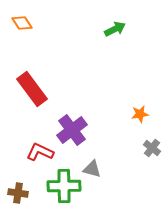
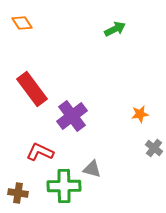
purple cross: moved 14 px up
gray cross: moved 2 px right
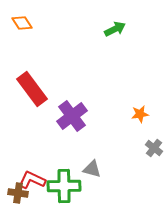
red L-shape: moved 8 px left, 28 px down
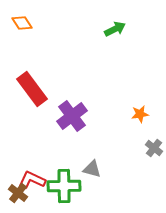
brown cross: rotated 30 degrees clockwise
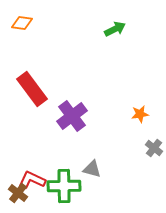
orange diamond: rotated 50 degrees counterclockwise
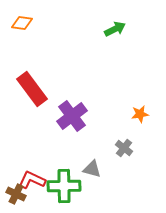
gray cross: moved 30 px left
brown cross: moved 2 px left, 1 px down; rotated 12 degrees counterclockwise
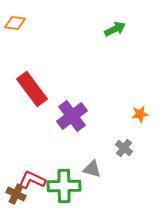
orange diamond: moved 7 px left
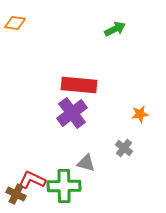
red rectangle: moved 47 px right, 4 px up; rotated 48 degrees counterclockwise
purple cross: moved 3 px up
gray triangle: moved 6 px left, 6 px up
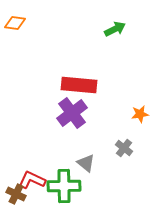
gray triangle: rotated 24 degrees clockwise
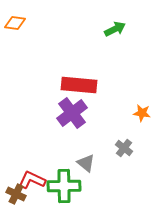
orange star: moved 2 px right, 1 px up; rotated 18 degrees clockwise
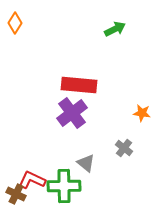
orange diamond: rotated 65 degrees counterclockwise
